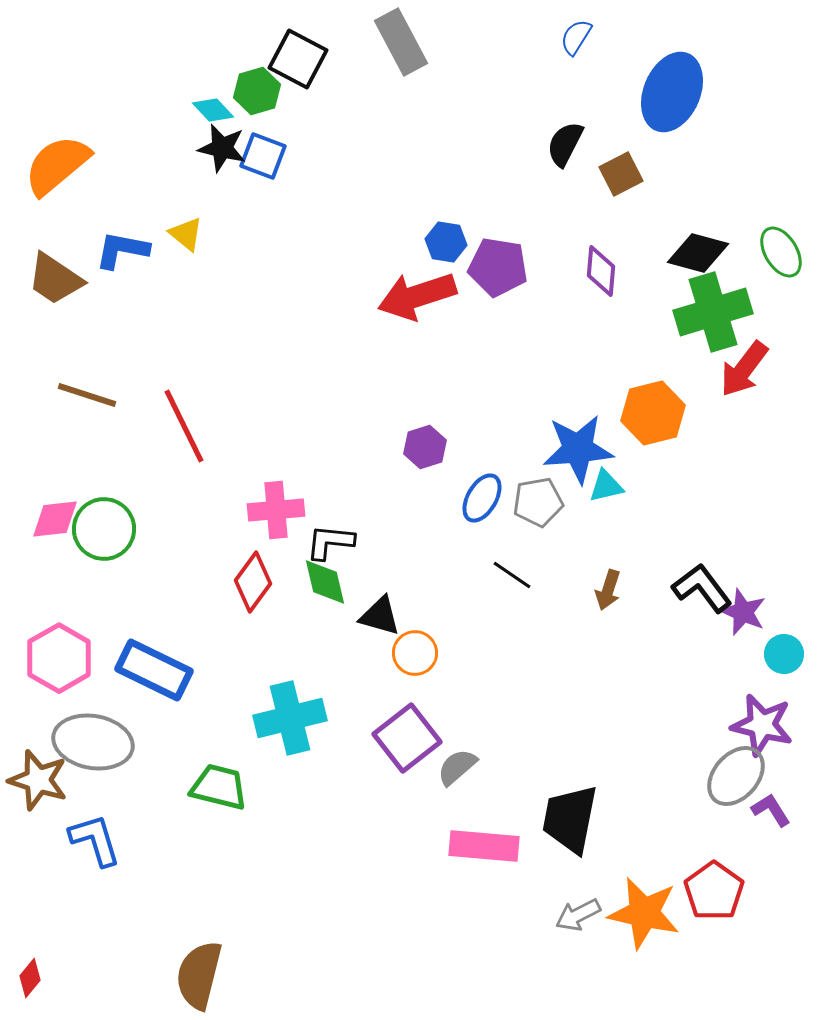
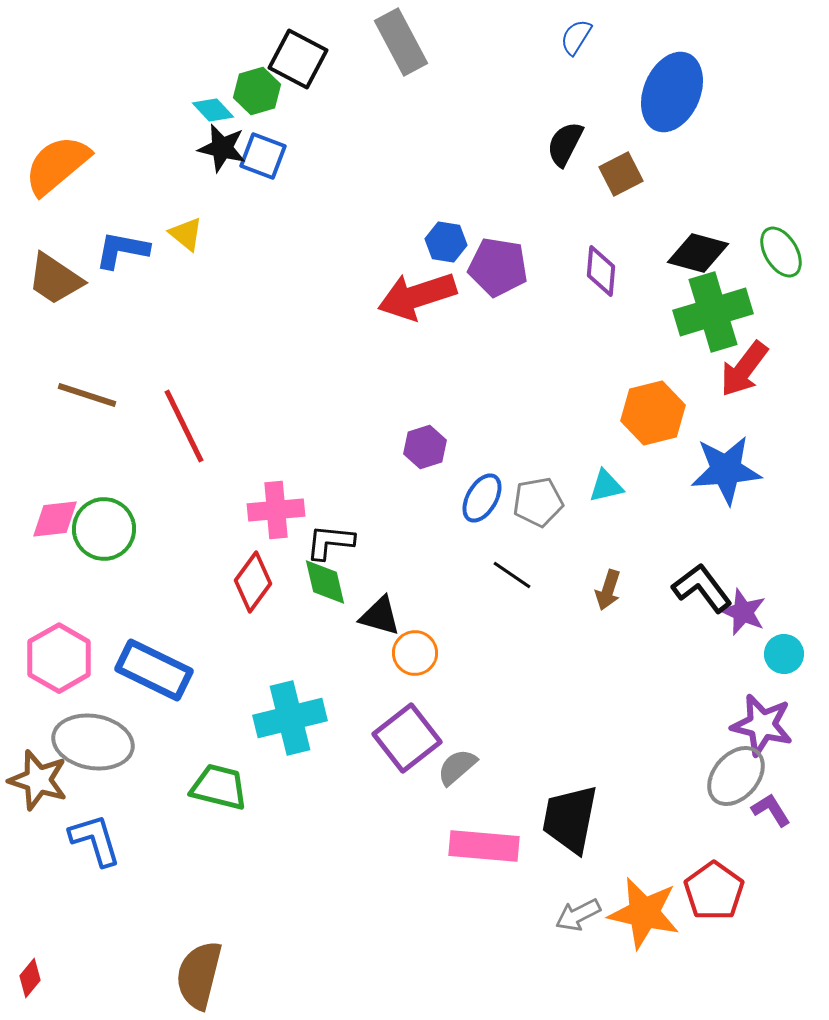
blue star at (578, 449): moved 148 px right, 21 px down
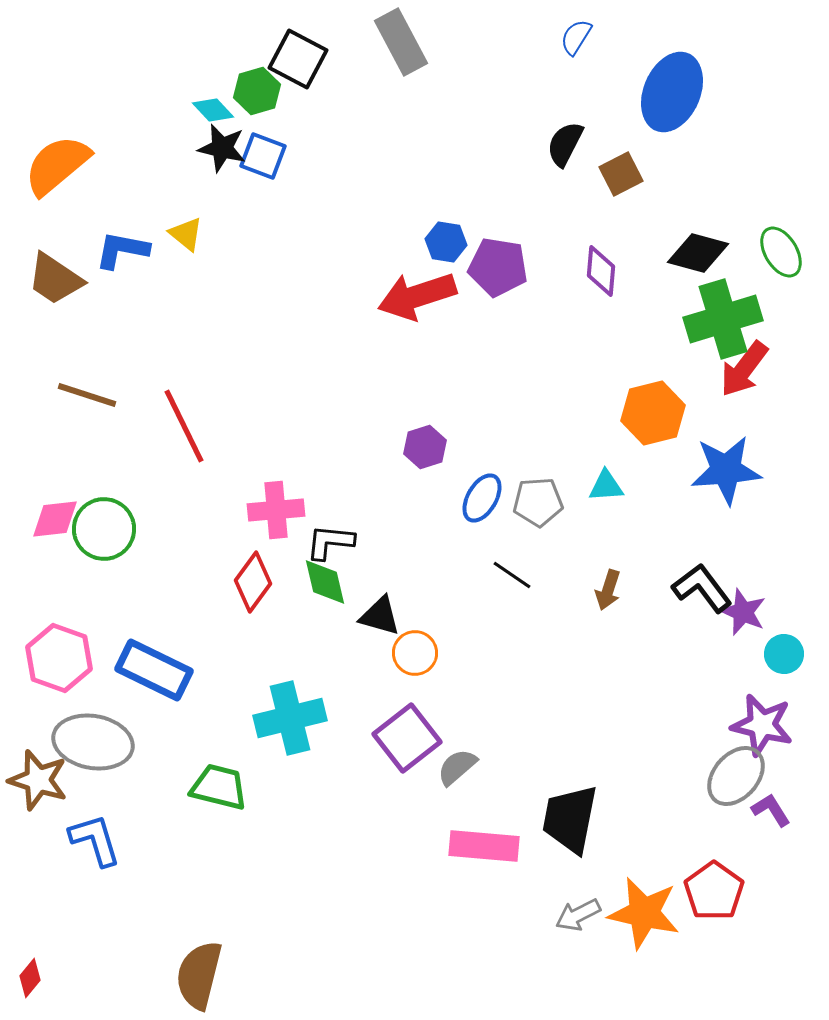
green cross at (713, 312): moved 10 px right, 7 px down
cyan triangle at (606, 486): rotated 9 degrees clockwise
gray pentagon at (538, 502): rotated 6 degrees clockwise
pink hexagon at (59, 658): rotated 10 degrees counterclockwise
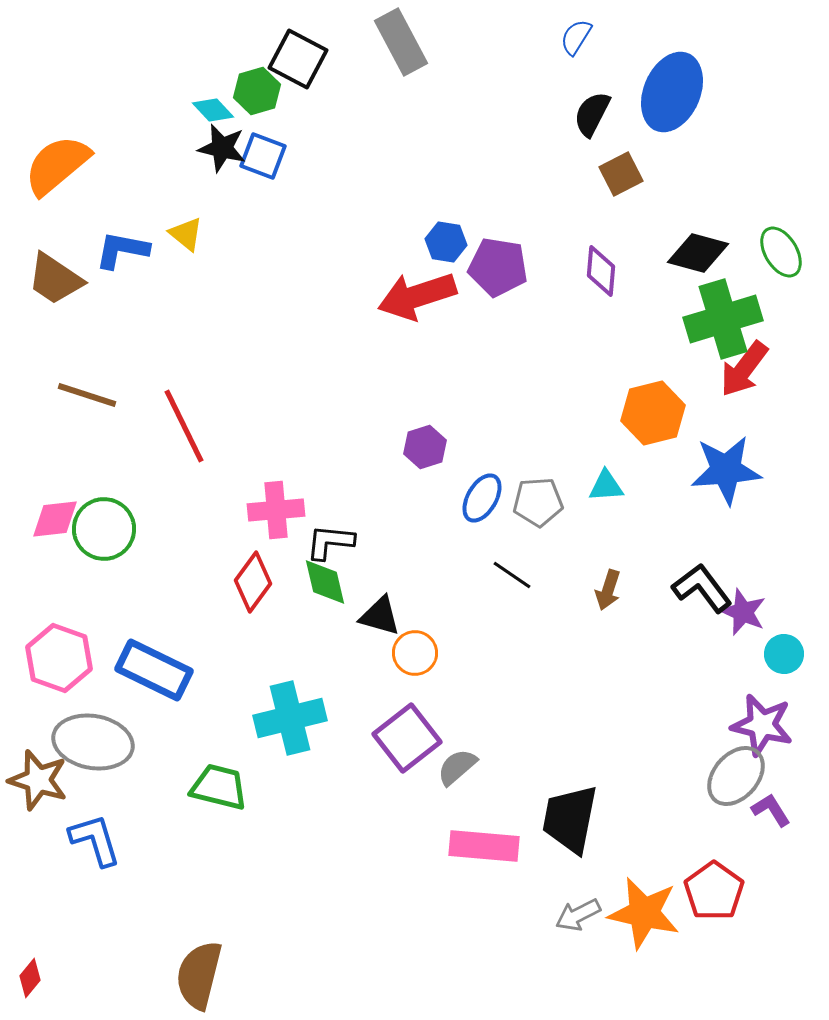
black semicircle at (565, 144): moved 27 px right, 30 px up
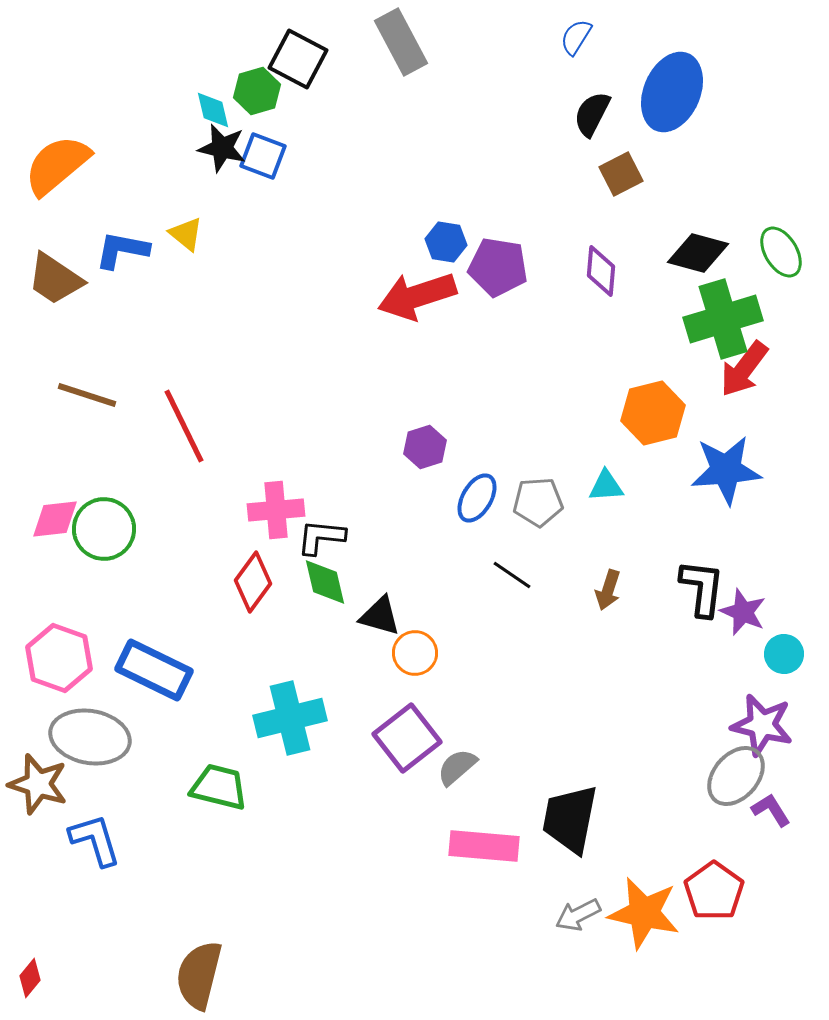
cyan diamond at (213, 110): rotated 30 degrees clockwise
blue ellipse at (482, 498): moved 5 px left
black L-shape at (330, 542): moved 9 px left, 5 px up
black L-shape at (702, 588): rotated 44 degrees clockwise
gray ellipse at (93, 742): moved 3 px left, 5 px up
brown star at (38, 780): moved 4 px down
